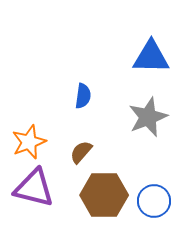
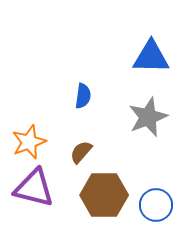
blue circle: moved 2 px right, 4 px down
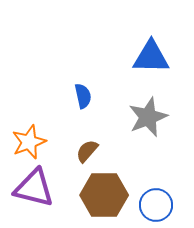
blue semicircle: rotated 20 degrees counterclockwise
brown semicircle: moved 6 px right, 1 px up
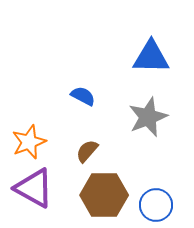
blue semicircle: rotated 50 degrees counterclockwise
purple triangle: rotated 15 degrees clockwise
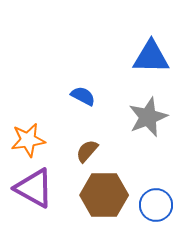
orange star: moved 1 px left, 2 px up; rotated 12 degrees clockwise
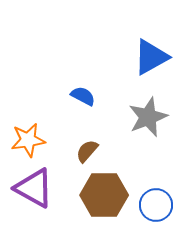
blue triangle: rotated 30 degrees counterclockwise
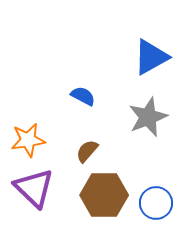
purple triangle: rotated 15 degrees clockwise
blue circle: moved 2 px up
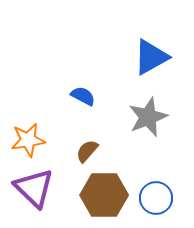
blue circle: moved 5 px up
